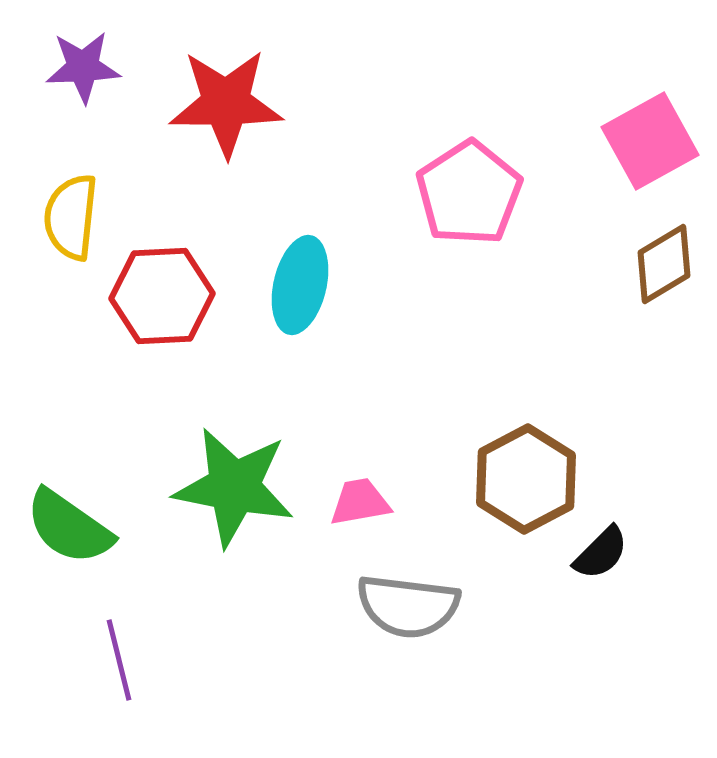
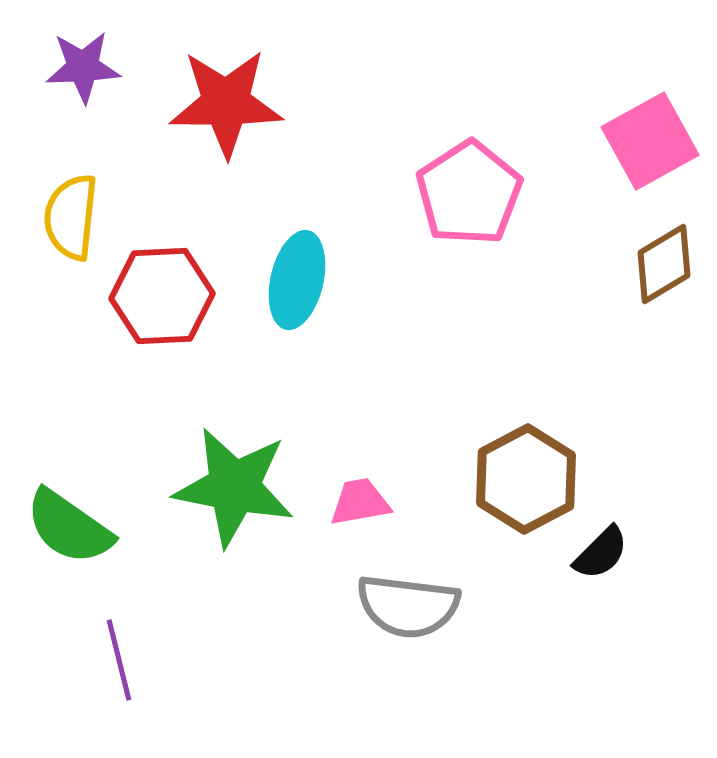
cyan ellipse: moved 3 px left, 5 px up
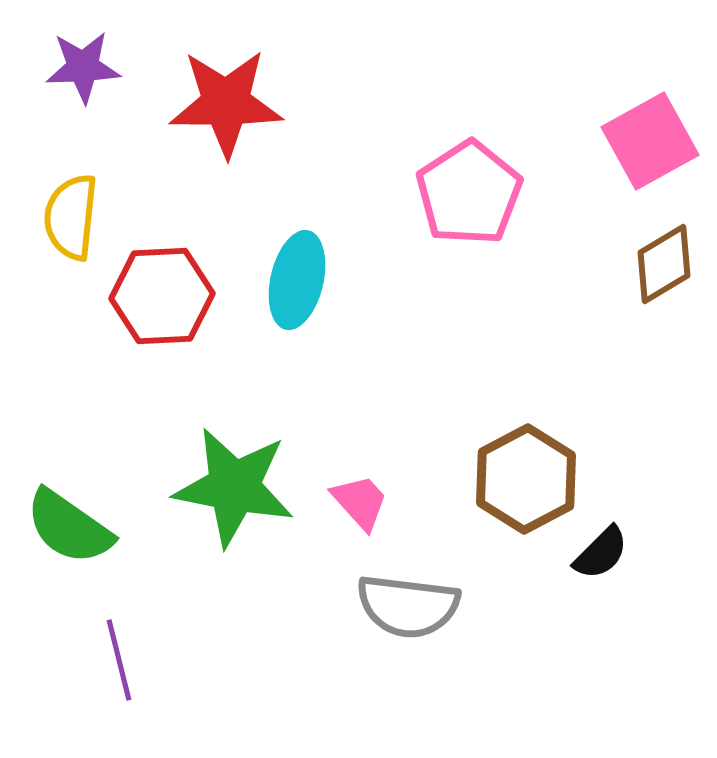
pink trapezoid: rotated 58 degrees clockwise
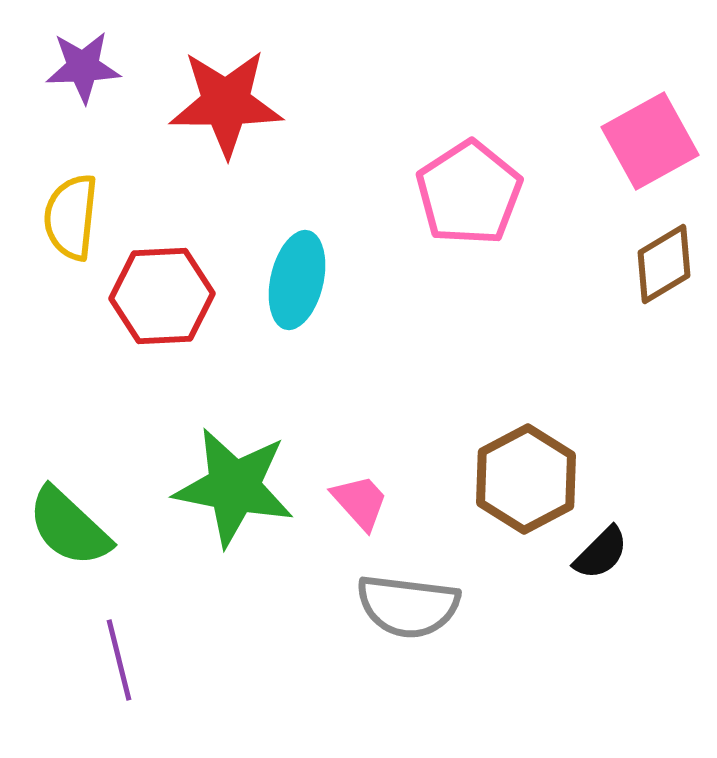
green semicircle: rotated 8 degrees clockwise
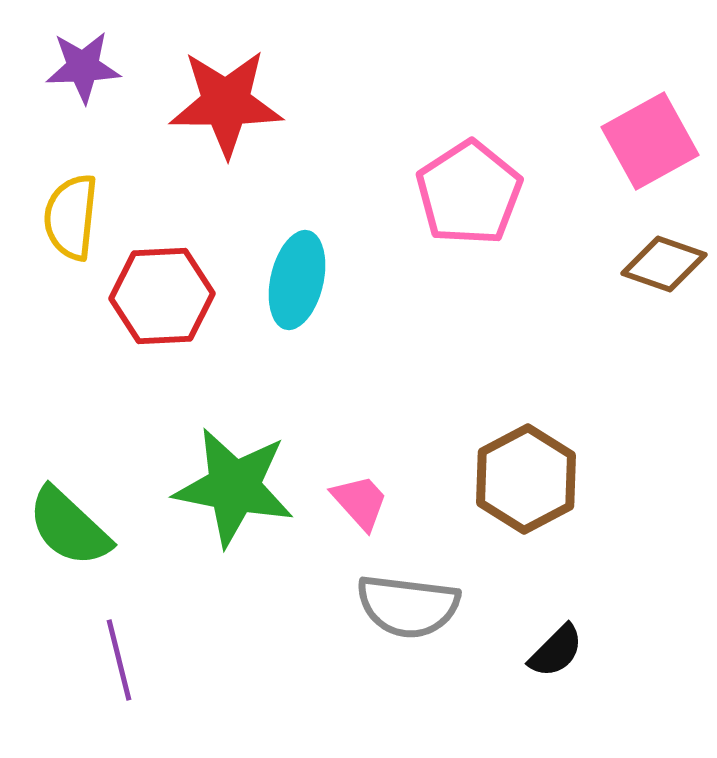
brown diamond: rotated 50 degrees clockwise
black semicircle: moved 45 px left, 98 px down
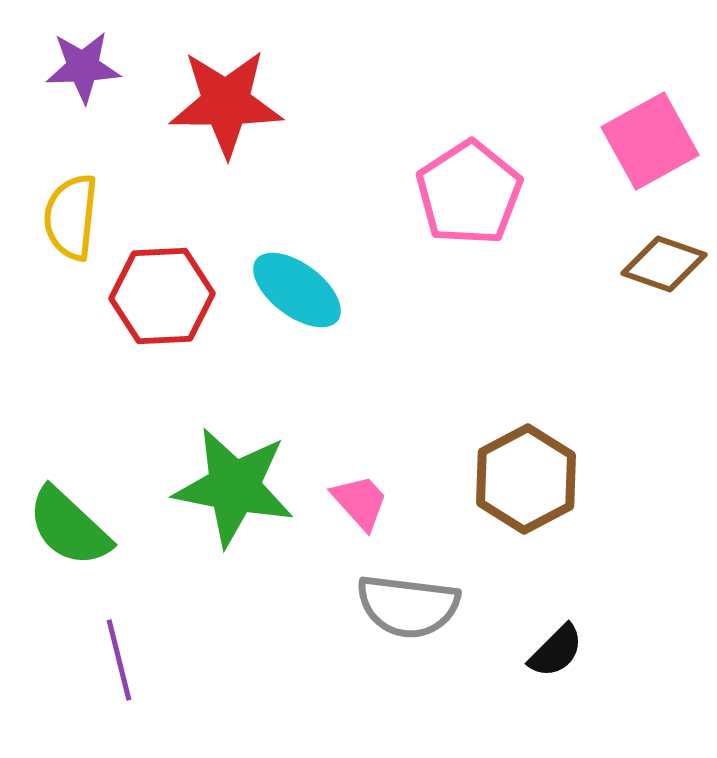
cyan ellipse: moved 10 px down; rotated 66 degrees counterclockwise
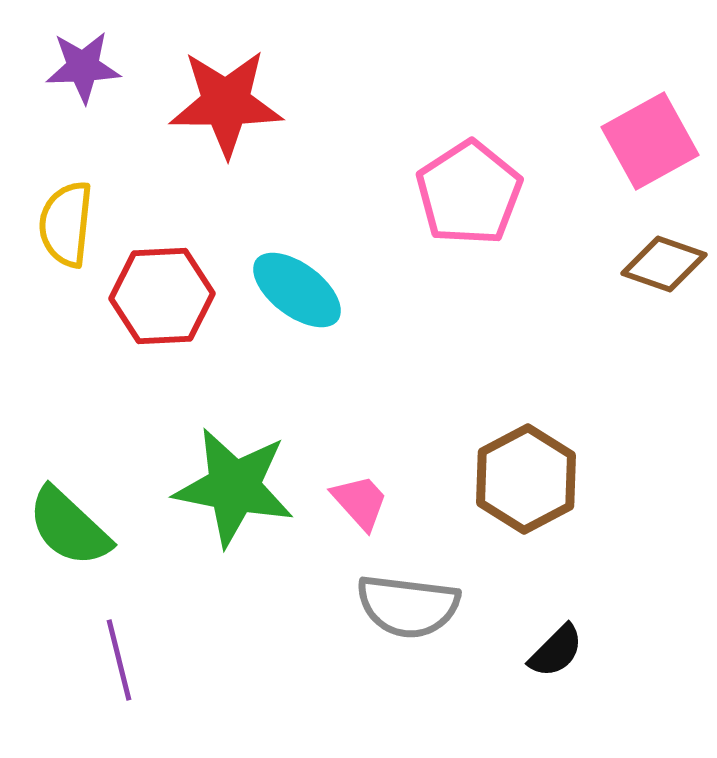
yellow semicircle: moved 5 px left, 7 px down
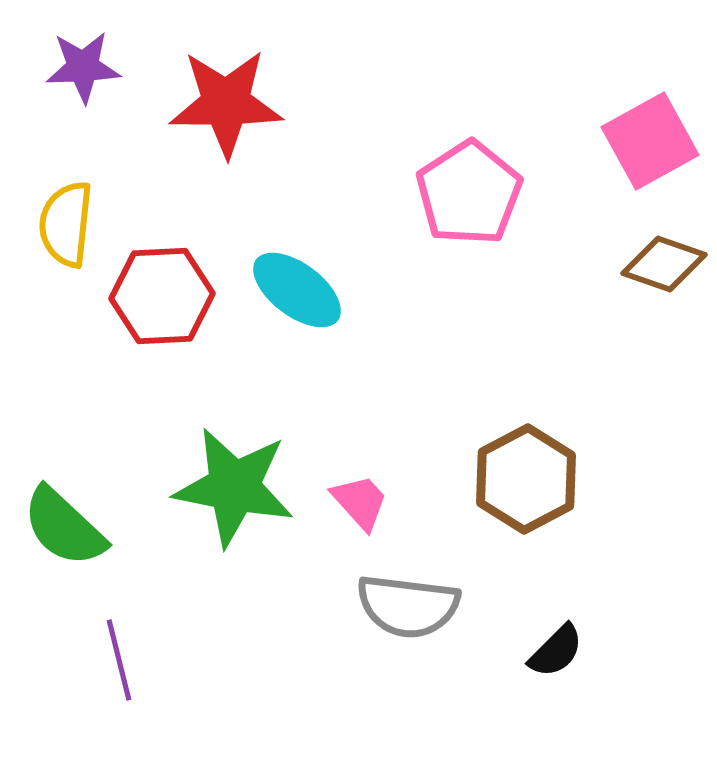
green semicircle: moved 5 px left
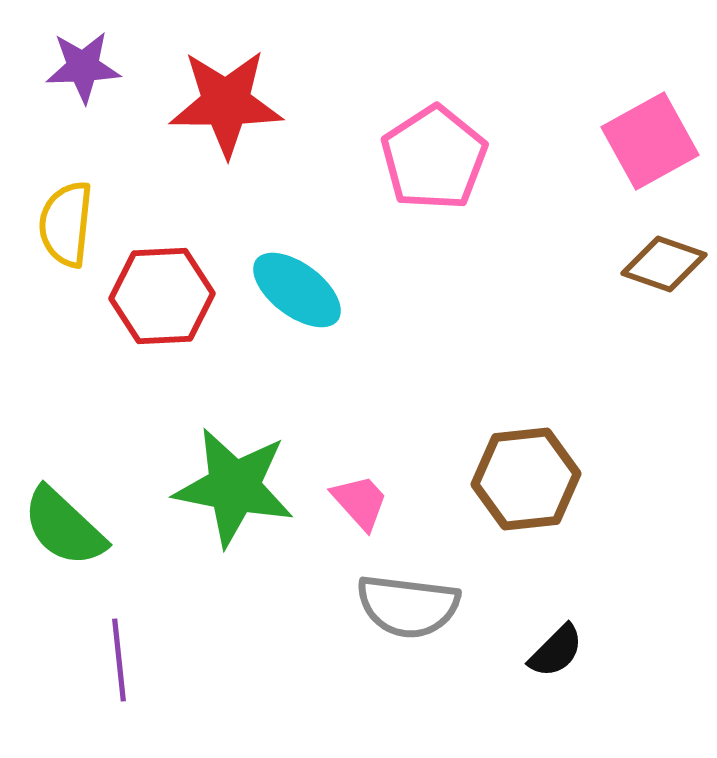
pink pentagon: moved 35 px left, 35 px up
brown hexagon: rotated 22 degrees clockwise
purple line: rotated 8 degrees clockwise
